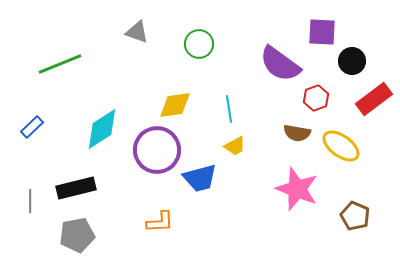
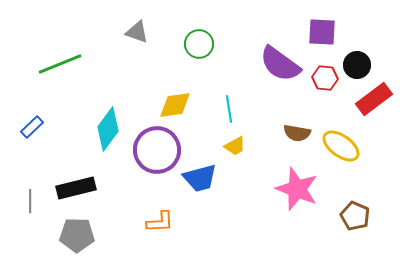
black circle: moved 5 px right, 4 px down
red hexagon: moved 9 px right, 20 px up; rotated 25 degrees clockwise
cyan diamond: moved 6 px right; rotated 21 degrees counterclockwise
gray pentagon: rotated 12 degrees clockwise
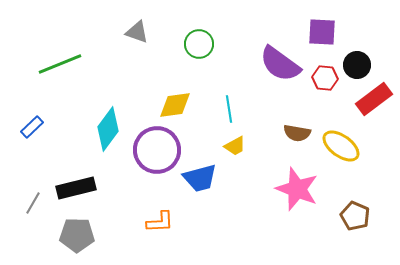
gray line: moved 3 px right, 2 px down; rotated 30 degrees clockwise
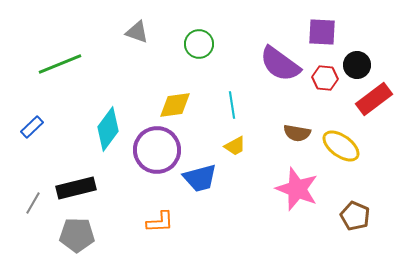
cyan line: moved 3 px right, 4 px up
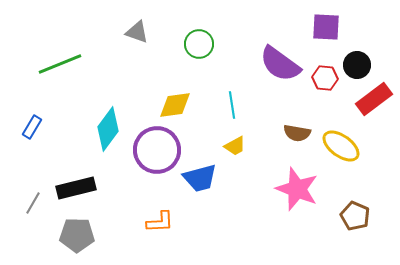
purple square: moved 4 px right, 5 px up
blue rectangle: rotated 15 degrees counterclockwise
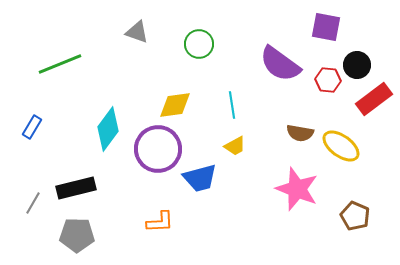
purple square: rotated 8 degrees clockwise
red hexagon: moved 3 px right, 2 px down
brown semicircle: moved 3 px right
purple circle: moved 1 px right, 1 px up
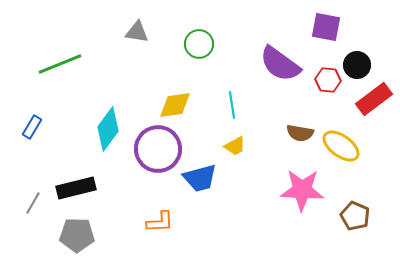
gray triangle: rotated 10 degrees counterclockwise
pink star: moved 5 px right, 1 px down; rotated 18 degrees counterclockwise
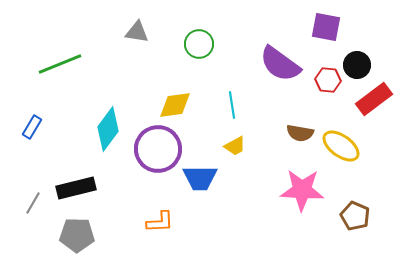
blue trapezoid: rotated 15 degrees clockwise
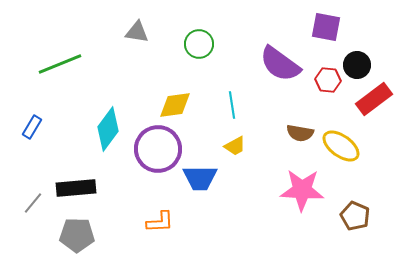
black rectangle: rotated 9 degrees clockwise
gray line: rotated 10 degrees clockwise
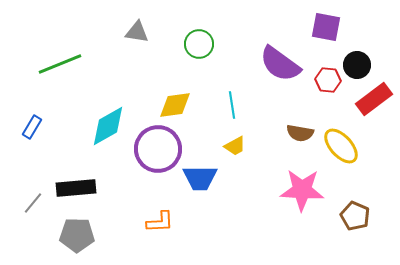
cyan diamond: moved 3 px up; rotated 24 degrees clockwise
yellow ellipse: rotated 12 degrees clockwise
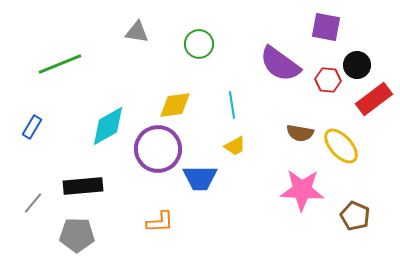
black rectangle: moved 7 px right, 2 px up
